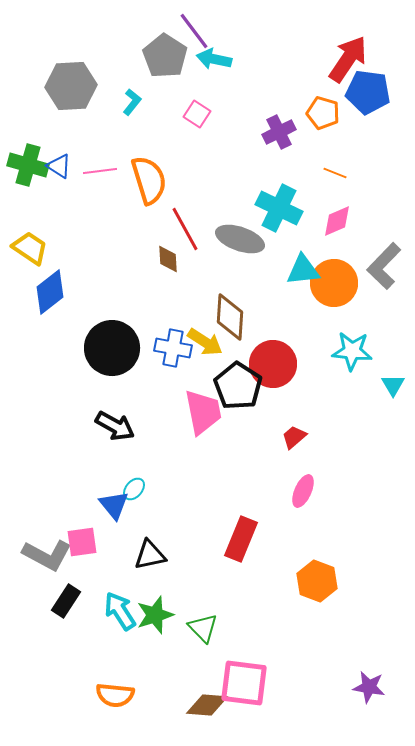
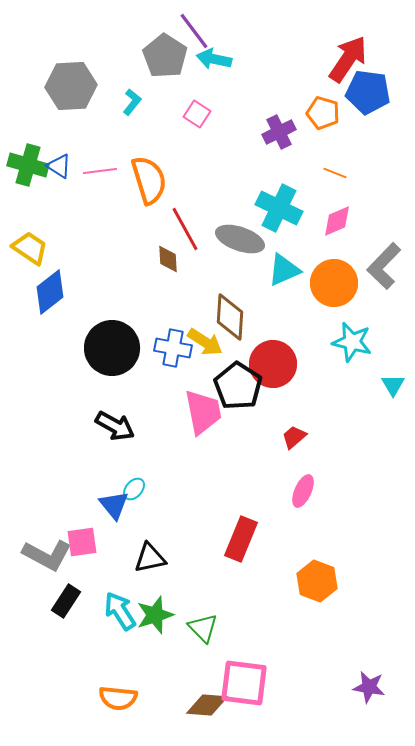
cyan triangle at (303, 270): moved 19 px left; rotated 18 degrees counterclockwise
cyan star at (352, 351): moved 9 px up; rotated 9 degrees clockwise
black triangle at (150, 555): moved 3 px down
orange semicircle at (115, 695): moved 3 px right, 3 px down
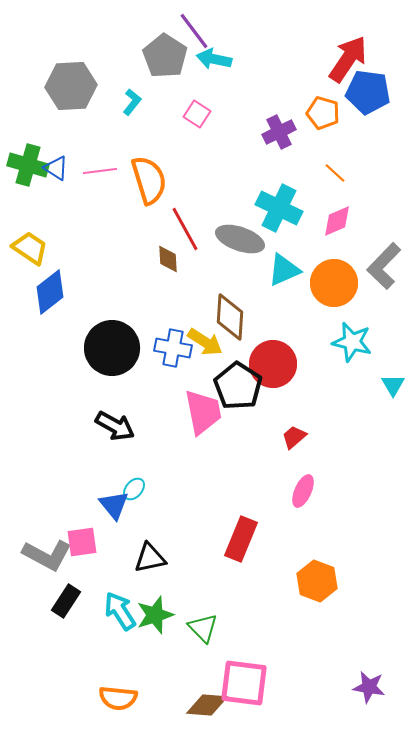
blue triangle at (59, 166): moved 3 px left, 2 px down
orange line at (335, 173): rotated 20 degrees clockwise
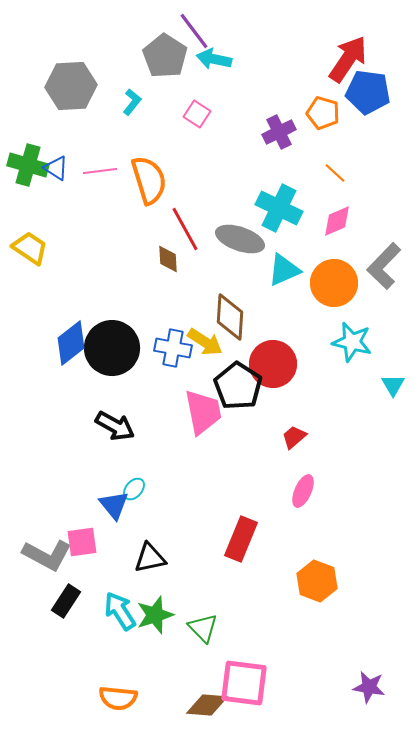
blue diamond at (50, 292): moved 21 px right, 51 px down
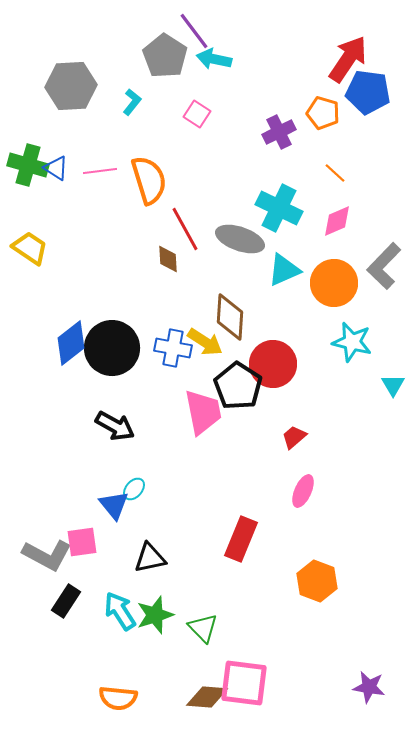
brown diamond at (207, 705): moved 8 px up
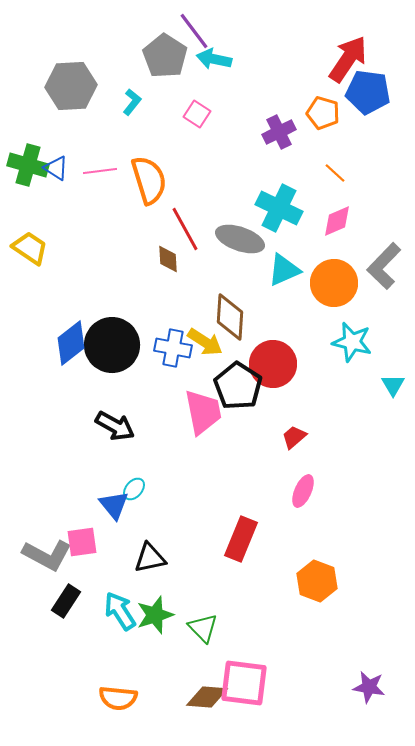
black circle at (112, 348): moved 3 px up
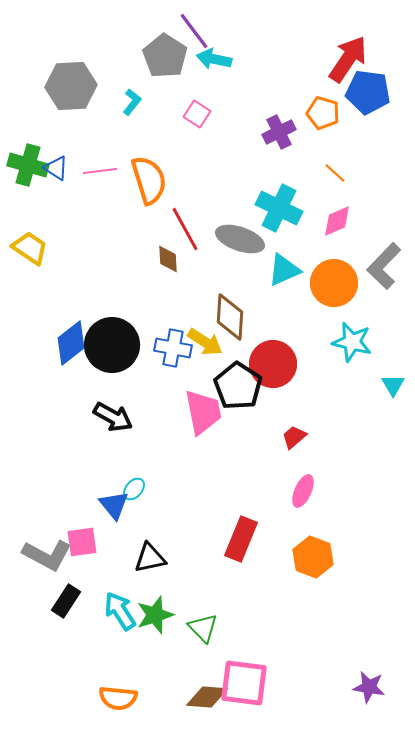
black arrow at (115, 426): moved 2 px left, 9 px up
orange hexagon at (317, 581): moved 4 px left, 24 px up
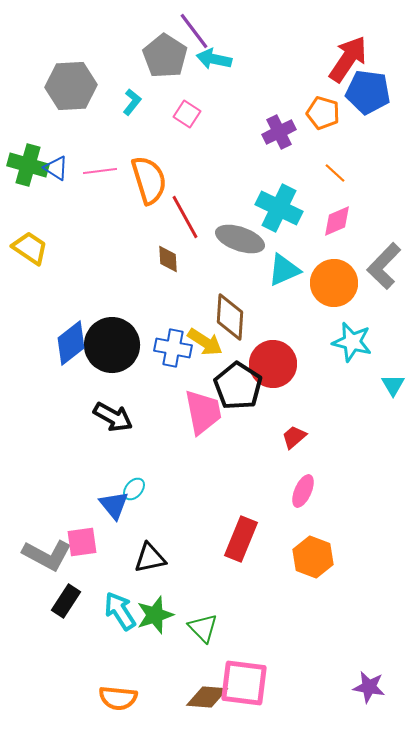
pink square at (197, 114): moved 10 px left
red line at (185, 229): moved 12 px up
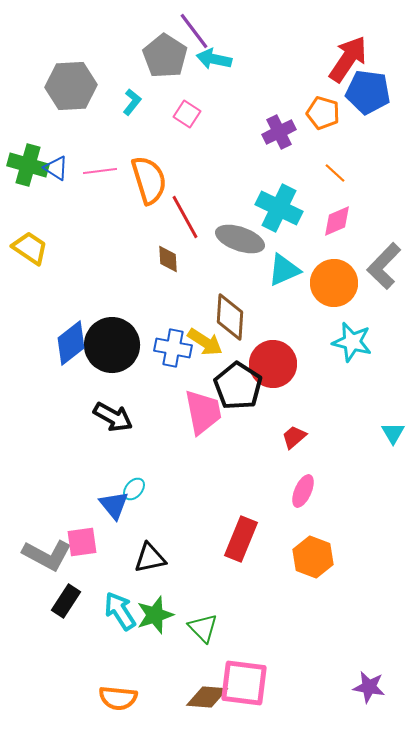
cyan triangle at (393, 385): moved 48 px down
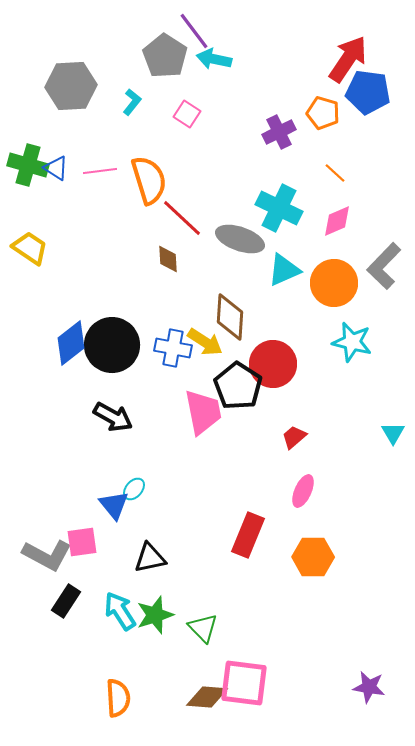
red line at (185, 217): moved 3 px left, 1 px down; rotated 18 degrees counterclockwise
red rectangle at (241, 539): moved 7 px right, 4 px up
orange hexagon at (313, 557): rotated 21 degrees counterclockwise
orange semicircle at (118, 698): rotated 99 degrees counterclockwise
